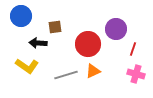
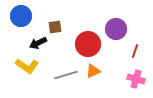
black arrow: rotated 30 degrees counterclockwise
red line: moved 2 px right, 2 px down
pink cross: moved 5 px down
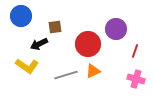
black arrow: moved 1 px right, 1 px down
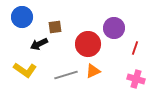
blue circle: moved 1 px right, 1 px down
purple circle: moved 2 px left, 1 px up
red line: moved 3 px up
yellow L-shape: moved 2 px left, 4 px down
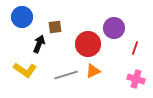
black arrow: rotated 138 degrees clockwise
